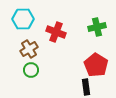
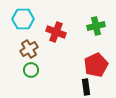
green cross: moved 1 px left, 1 px up
red pentagon: rotated 15 degrees clockwise
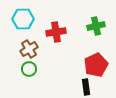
red cross: rotated 30 degrees counterclockwise
green circle: moved 2 px left, 1 px up
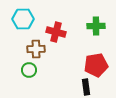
green cross: rotated 12 degrees clockwise
red cross: rotated 24 degrees clockwise
brown cross: moved 7 px right; rotated 30 degrees clockwise
red pentagon: rotated 15 degrees clockwise
green circle: moved 1 px down
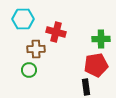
green cross: moved 5 px right, 13 px down
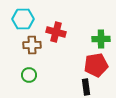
brown cross: moved 4 px left, 4 px up
green circle: moved 5 px down
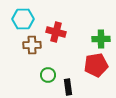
green circle: moved 19 px right
black rectangle: moved 18 px left
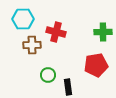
green cross: moved 2 px right, 7 px up
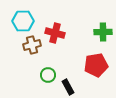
cyan hexagon: moved 2 px down
red cross: moved 1 px left, 1 px down
brown cross: rotated 12 degrees counterclockwise
black rectangle: rotated 21 degrees counterclockwise
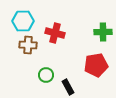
brown cross: moved 4 px left; rotated 18 degrees clockwise
green circle: moved 2 px left
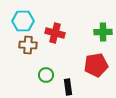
black rectangle: rotated 21 degrees clockwise
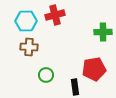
cyan hexagon: moved 3 px right
red cross: moved 18 px up; rotated 30 degrees counterclockwise
brown cross: moved 1 px right, 2 px down
red pentagon: moved 2 px left, 4 px down
black rectangle: moved 7 px right
